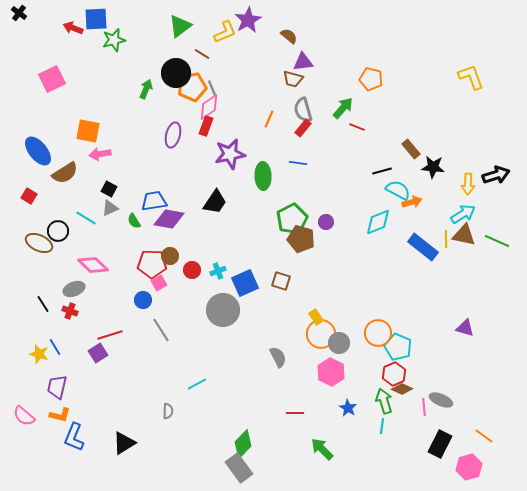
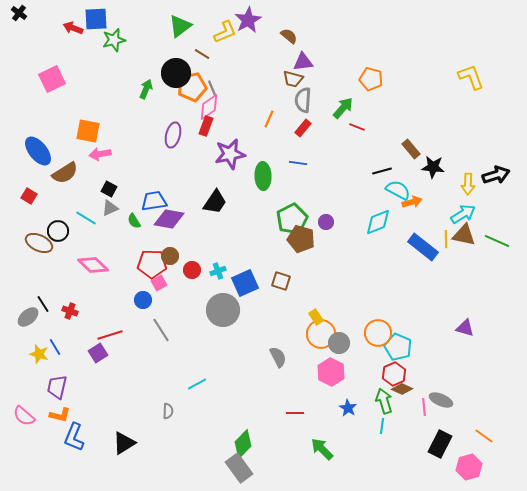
gray semicircle at (303, 110): moved 10 px up; rotated 20 degrees clockwise
gray ellipse at (74, 289): moved 46 px left, 28 px down; rotated 20 degrees counterclockwise
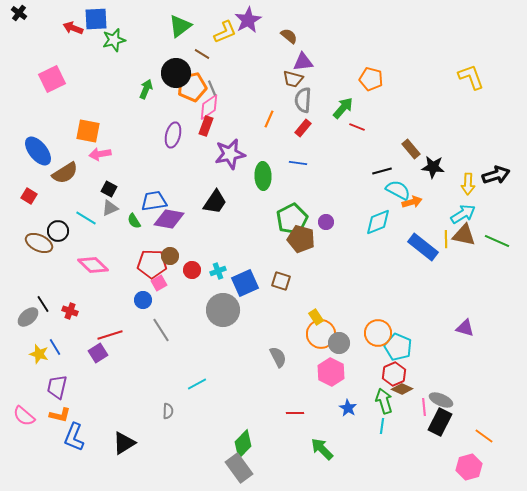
black rectangle at (440, 444): moved 22 px up
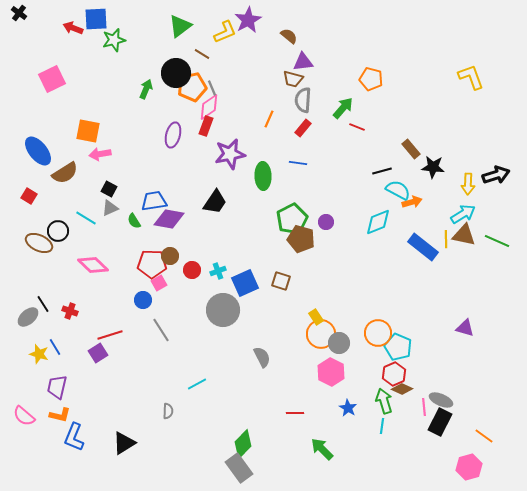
gray semicircle at (278, 357): moved 16 px left
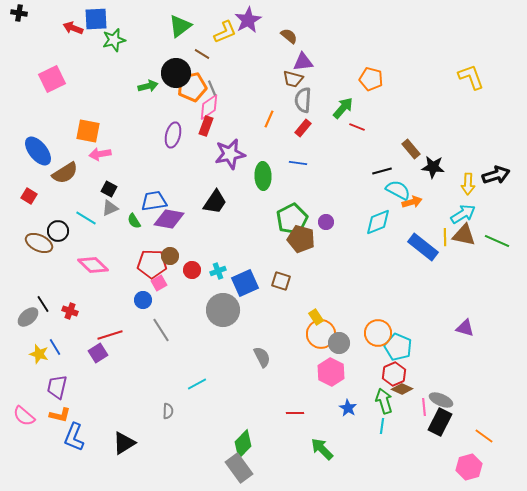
black cross at (19, 13): rotated 28 degrees counterclockwise
green arrow at (146, 89): moved 2 px right, 3 px up; rotated 54 degrees clockwise
yellow line at (446, 239): moved 1 px left, 2 px up
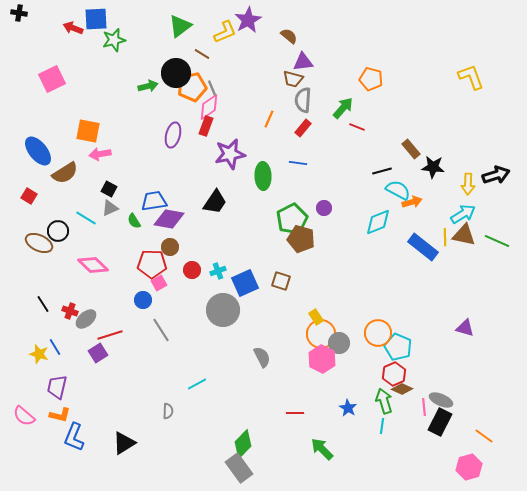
purple circle at (326, 222): moved 2 px left, 14 px up
brown circle at (170, 256): moved 9 px up
gray ellipse at (28, 317): moved 58 px right, 2 px down
pink hexagon at (331, 372): moved 9 px left, 13 px up
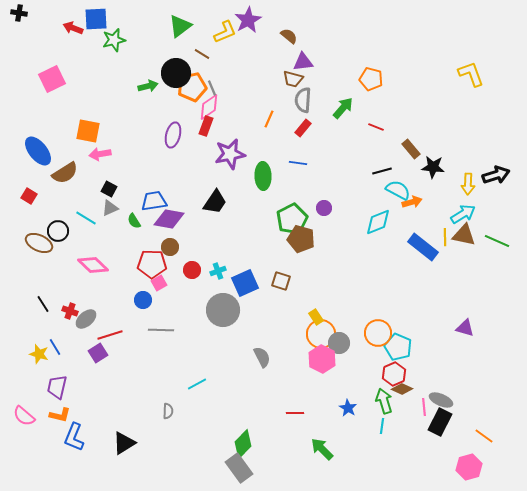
yellow L-shape at (471, 77): moved 3 px up
red line at (357, 127): moved 19 px right
gray line at (161, 330): rotated 55 degrees counterclockwise
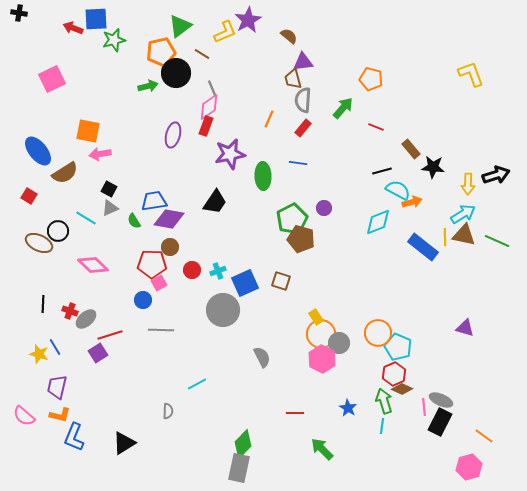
brown trapezoid at (293, 79): rotated 60 degrees clockwise
orange pentagon at (192, 87): moved 31 px left, 35 px up
black line at (43, 304): rotated 36 degrees clockwise
gray rectangle at (239, 468): rotated 48 degrees clockwise
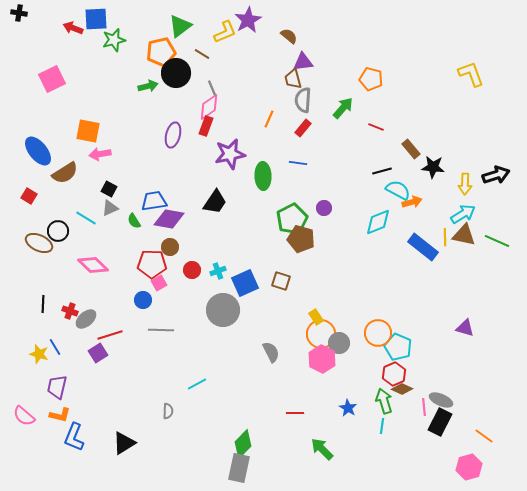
yellow arrow at (468, 184): moved 3 px left
gray semicircle at (262, 357): moved 9 px right, 5 px up
